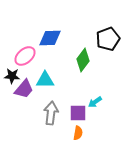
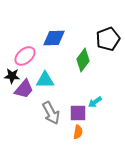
blue diamond: moved 4 px right
gray arrow: rotated 145 degrees clockwise
orange semicircle: moved 1 px up
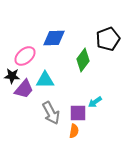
orange semicircle: moved 4 px left, 1 px up
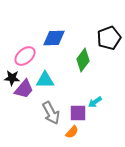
black pentagon: moved 1 px right, 1 px up
black star: moved 2 px down
orange semicircle: moved 2 px left, 1 px down; rotated 32 degrees clockwise
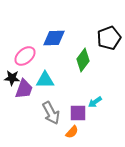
purple trapezoid: rotated 20 degrees counterclockwise
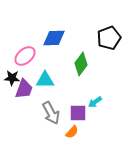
green diamond: moved 2 px left, 4 px down
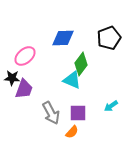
blue diamond: moved 9 px right
cyan triangle: moved 27 px right; rotated 24 degrees clockwise
cyan arrow: moved 16 px right, 4 px down
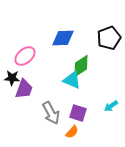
green diamond: moved 2 px down; rotated 20 degrees clockwise
purple square: rotated 18 degrees clockwise
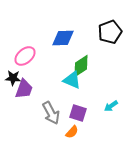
black pentagon: moved 1 px right, 6 px up
black star: moved 1 px right
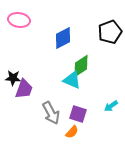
blue diamond: rotated 25 degrees counterclockwise
pink ellipse: moved 6 px left, 36 px up; rotated 50 degrees clockwise
purple square: moved 1 px down
